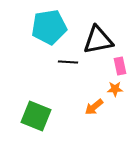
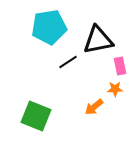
black line: rotated 36 degrees counterclockwise
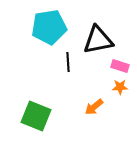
black line: rotated 60 degrees counterclockwise
pink rectangle: rotated 60 degrees counterclockwise
orange star: moved 5 px right, 2 px up
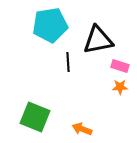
cyan pentagon: moved 1 px right, 2 px up
orange arrow: moved 12 px left, 22 px down; rotated 60 degrees clockwise
green square: moved 1 px left, 1 px down
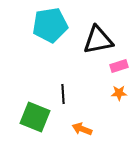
black line: moved 5 px left, 32 px down
pink rectangle: moved 1 px left; rotated 36 degrees counterclockwise
orange star: moved 1 px left, 6 px down
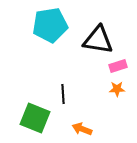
black triangle: rotated 20 degrees clockwise
pink rectangle: moved 1 px left
orange star: moved 2 px left, 4 px up
green square: moved 1 px down
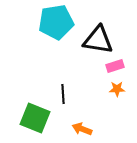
cyan pentagon: moved 6 px right, 3 px up
pink rectangle: moved 3 px left
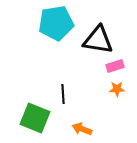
cyan pentagon: moved 1 px down
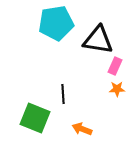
pink rectangle: rotated 48 degrees counterclockwise
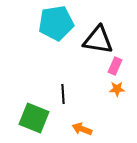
green square: moved 1 px left
